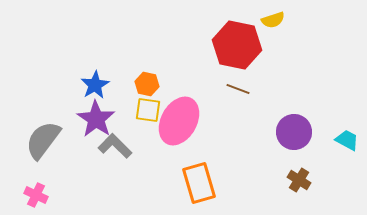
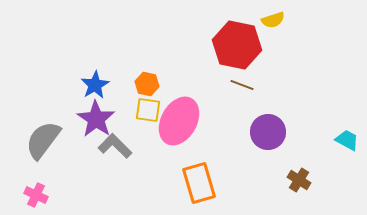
brown line: moved 4 px right, 4 px up
purple circle: moved 26 px left
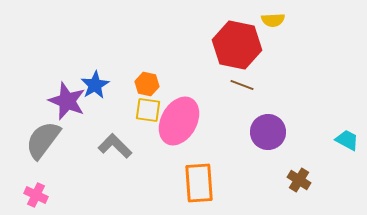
yellow semicircle: rotated 15 degrees clockwise
purple star: moved 29 px left, 18 px up; rotated 12 degrees counterclockwise
orange rectangle: rotated 12 degrees clockwise
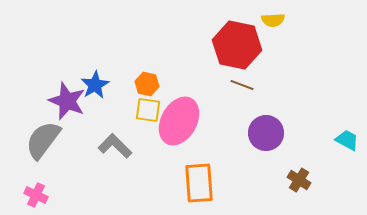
purple circle: moved 2 px left, 1 px down
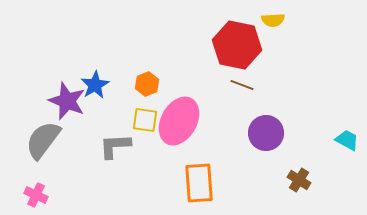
orange hexagon: rotated 25 degrees clockwise
yellow square: moved 3 px left, 10 px down
gray L-shape: rotated 48 degrees counterclockwise
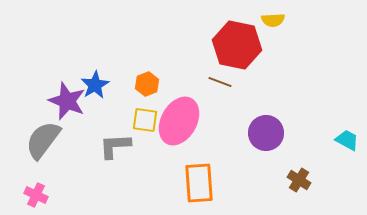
brown line: moved 22 px left, 3 px up
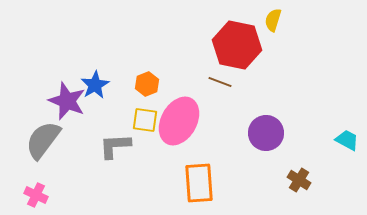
yellow semicircle: rotated 110 degrees clockwise
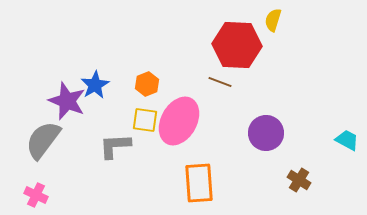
red hexagon: rotated 9 degrees counterclockwise
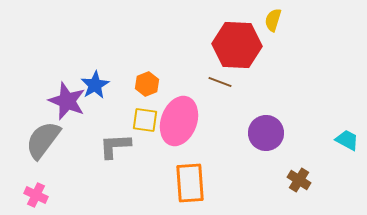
pink ellipse: rotated 9 degrees counterclockwise
orange rectangle: moved 9 px left
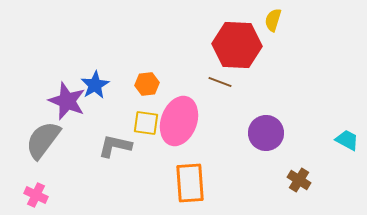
orange hexagon: rotated 15 degrees clockwise
yellow square: moved 1 px right, 3 px down
gray L-shape: rotated 16 degrees clockwise
